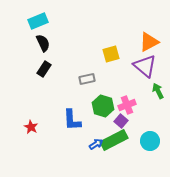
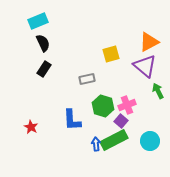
blue arrow: rotated 64 degrees counterclockwise
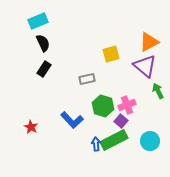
blue L-shape: rotated 40 degrees counterclockwise
